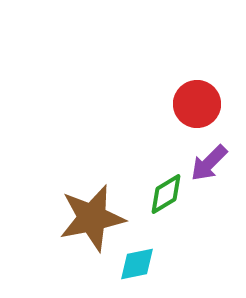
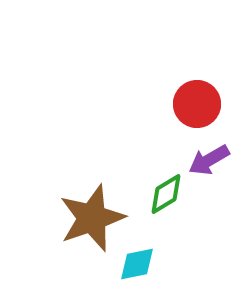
purple arrow: moved 3 px up; rotated 15 degrees clockwise
brown star: rotated 8 degrees counterclockwise
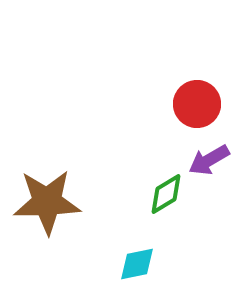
brown star: moved 45 px left, 16 px up; rotated 18 degrees clockwise
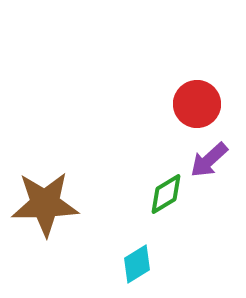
purple arrow: rotated 12 degrees counterclockwise
brown star: moved 2 px left, 2 px down
cyan diamond: rotated 21 degrees counterclockwise
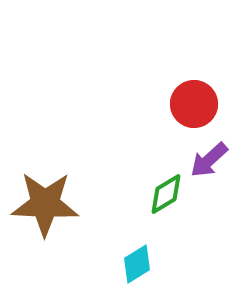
red circle: moved 3 px left
brown star: rotated 4 degrees clockwise
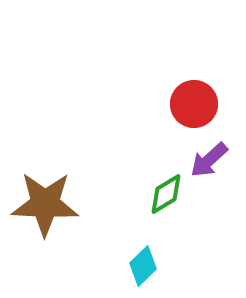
cyan diamond: moved 6 px right, 2 px down; rotated 12 degrees counterclockwise
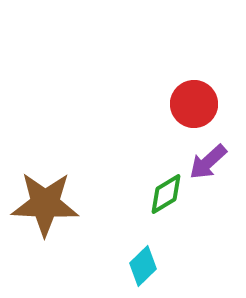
purple arrow: moved 1 px left, 2 px down
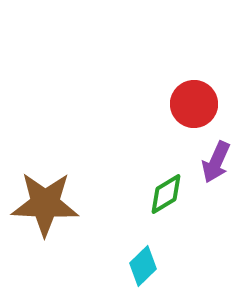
purple arrow: moved 8 px right; rotated 24 degrees counterclockwise
